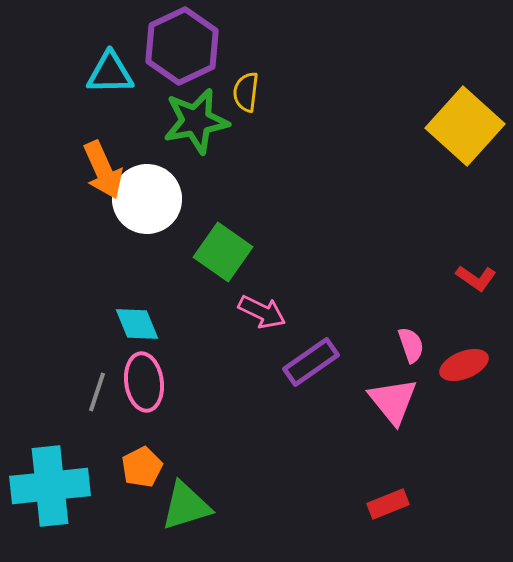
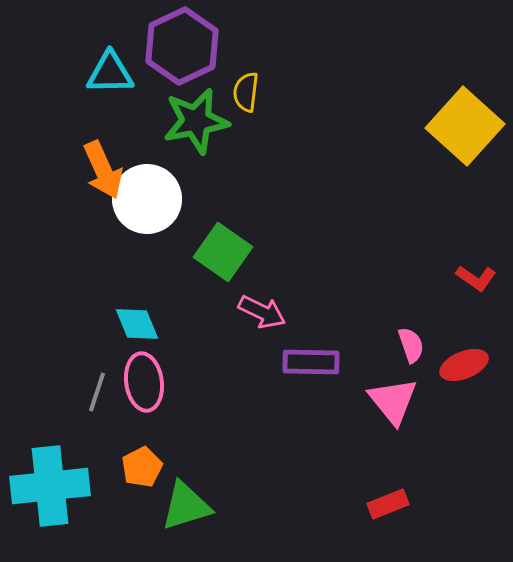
purple rectangle: rotated 36 degrees clockwise
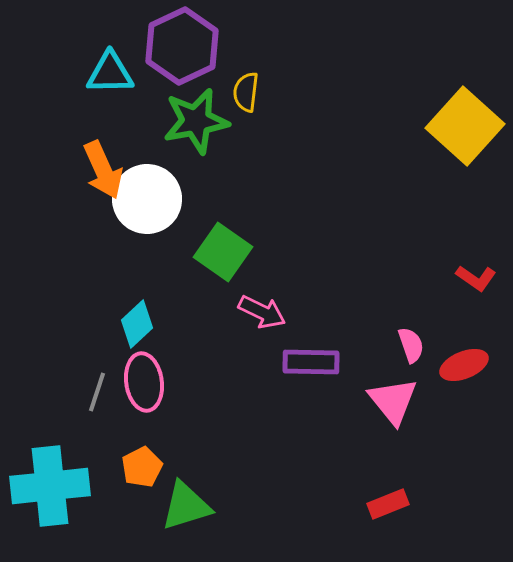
cyan diamond: rotated 69 degrees clockwise
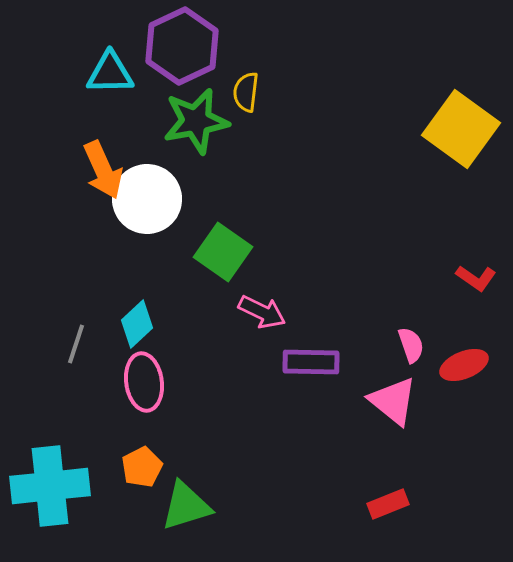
yellow square: moved 4 px left, 3 px down; rotated 6 degrees counterclockwise
gray line: moved 21 px left, 48 px up
pink triangle: rotated 12 degrees counterclockwise
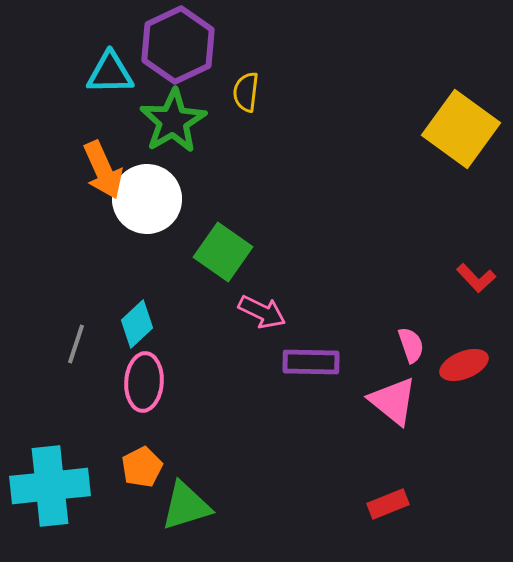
purple hexagon: moved 4 px left, 1 px up
green star: moved 23 px left; rotated 20 degrees counterclockwise
red L-shape: rotated 12 degrees clockwise
pink ellipse: rotated 12 degrees clockwise
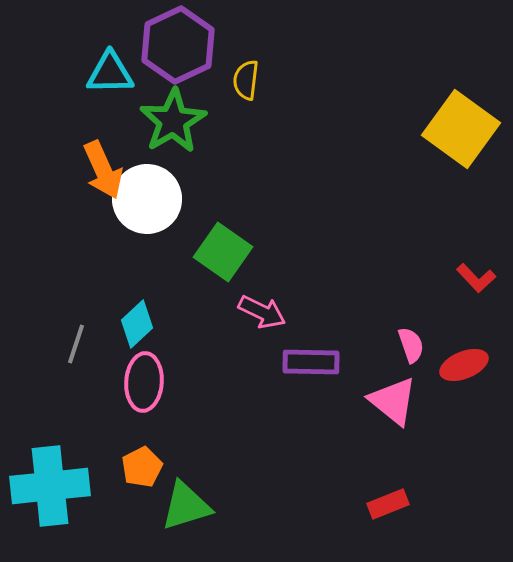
yellow semicircle: moved 12 px up
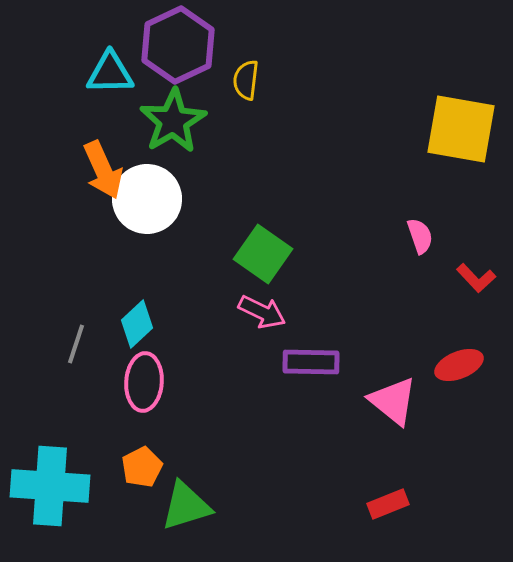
yellow square: rotated 26 degrees counterclockwise
green square: moved 40 px right, 2 px down
pink semicircle: moved 9 px right, 109 px up
red ellipse: moved 5 px left
cyan cross: rotated 10 degrees clockwise
